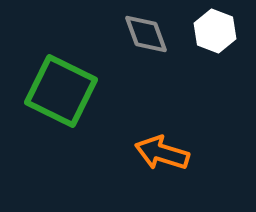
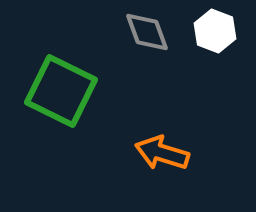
gray diamond: moved 1 px right, 2 px up
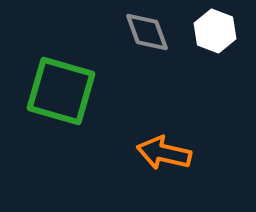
green square: rotated 10 degrees counterclockwise
orange arrow: moved 2 px right; rotated 4 degrees counterclockwise
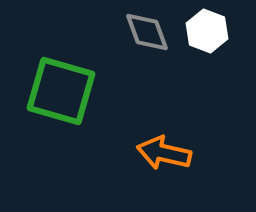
white hexagon: moved 8 px left
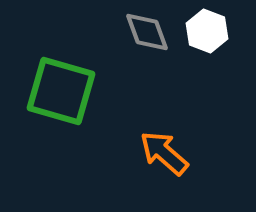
orange arrow: rotated 28 degrees clockwise
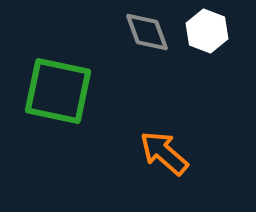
green square: moved 3 px left; rotated 4 degrees counterclockwise
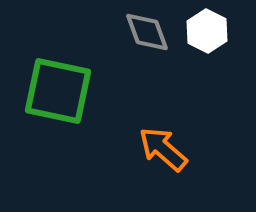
white hexagon: rotated 6 degrees clockwise
orange arrow: moved 1 px left, 4 px up
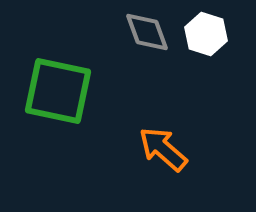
white hexagon: moved 1 px left, 3 px down; rotated 9 degrees counterclockwise
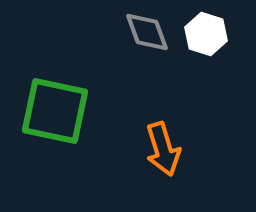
green square: moved 3 px left, 20 px down
orange arrow: rotated 148 degrees counterclockwise
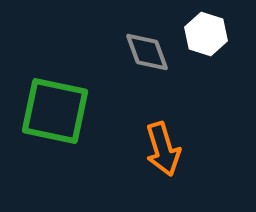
gray diamond: moved 20 px down
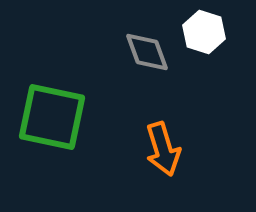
white hexagon: moved 2 px left, 2 px up
green square: moved 3 px left, 6 px down
